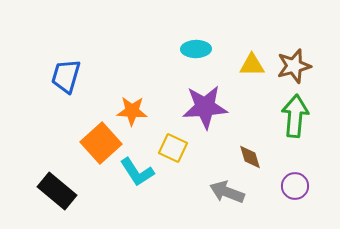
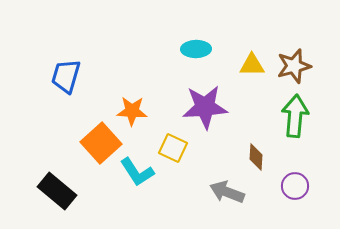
brown diamond: moved 6 px right; rotated 20 degrees clockwise
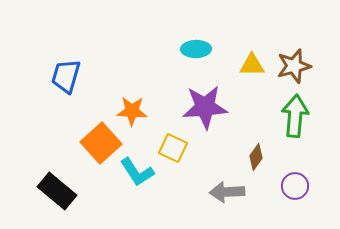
brown diamond: rotated 32 degrees clockwise
gray arrow: rotated 24 degrees counterclockwise
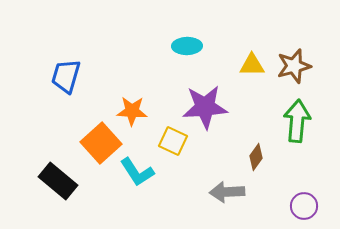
cyan ellipse: moved 9 px left, 3 px up
green arrow: moved 2 px right, 5 px down
yellow square: moved 7 px up
purple circle: moved 9 px right, 20 px down
black rectangle: moved 1 px right, 10 px up
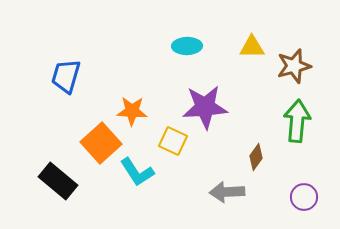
yellow triangle: moved 18 px up
purple circle: moved 9 px up
